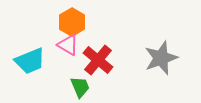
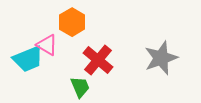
pink triangle: moved 21 px left
cyan trapezoid: moved 2 px left, 2 px up
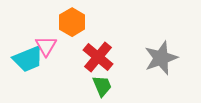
pink triangle: moved 1 px left, 1 px down; rotated 30 degrees clockwise
red cross: moved 3 px up
green trapezoid: moved 22 px right, 1 px up
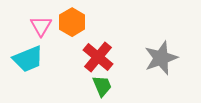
pink triangle: moved 5 px left, 20 px up
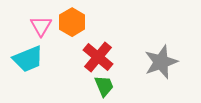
gray star: moved 4 px down
green trapezoid: moved 2 px right
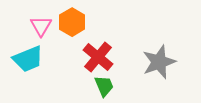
gray star: moved 2 px left
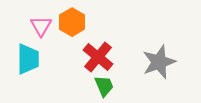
cyan trapezoid: rotated 68 degrees counterclockwise
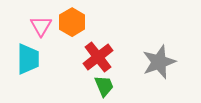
red cross: rotated 12 degrees clockwise
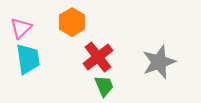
pink triangle: moved 20 px left, 2 px down; rotated 15 degrees clockwise
cyan trapezoid: rotated 8 degrees counterclockwise
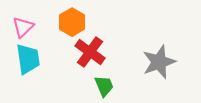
pink triangle: moved 2 px right, 1 px up
red cross: moved 8 px left, 5 px up; rotated 16 degrees counterclockwise
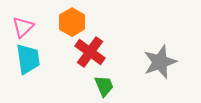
gray star: moved 1 px right
